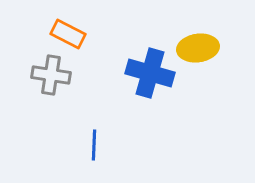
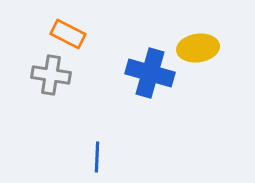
blue line: moved 3 px right, 12 px down
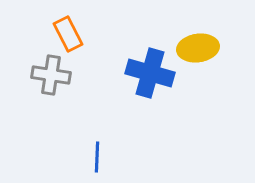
orange rectangle: rotated 36 degrees clockwise
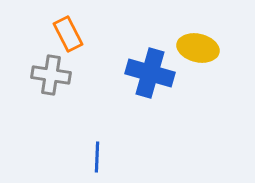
yellow ellipse: rotated 21 degrees clockwise
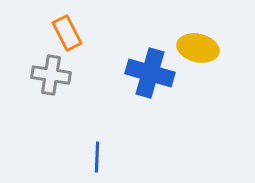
orange rectangle: moved 1 px left, 1 px up
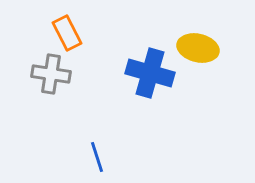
gray cross: moved 1 px up
blue line: rotated 20 degrees counterclockwise
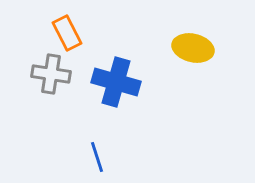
yellow ellipse: moved 5 px left
blue cross: moved 34 px left, 9 px down
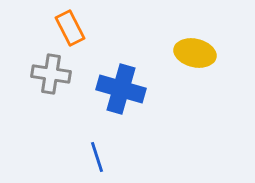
orange rectangle: moved 3 px right, 5 px up
yellow ellipse: moved 2 px right, 5 px down
blue cross: moved 5 px right, 7 px down
